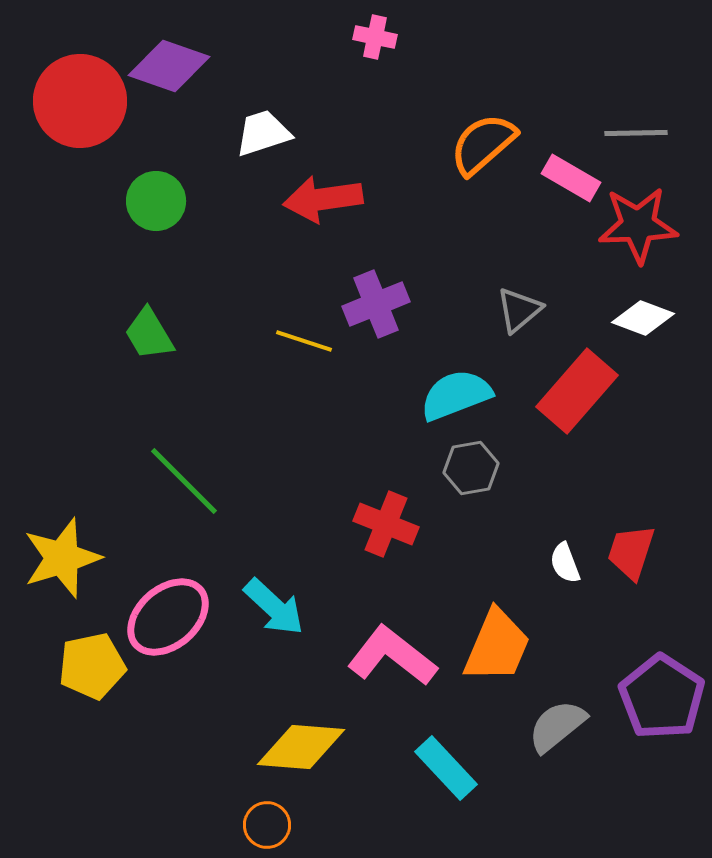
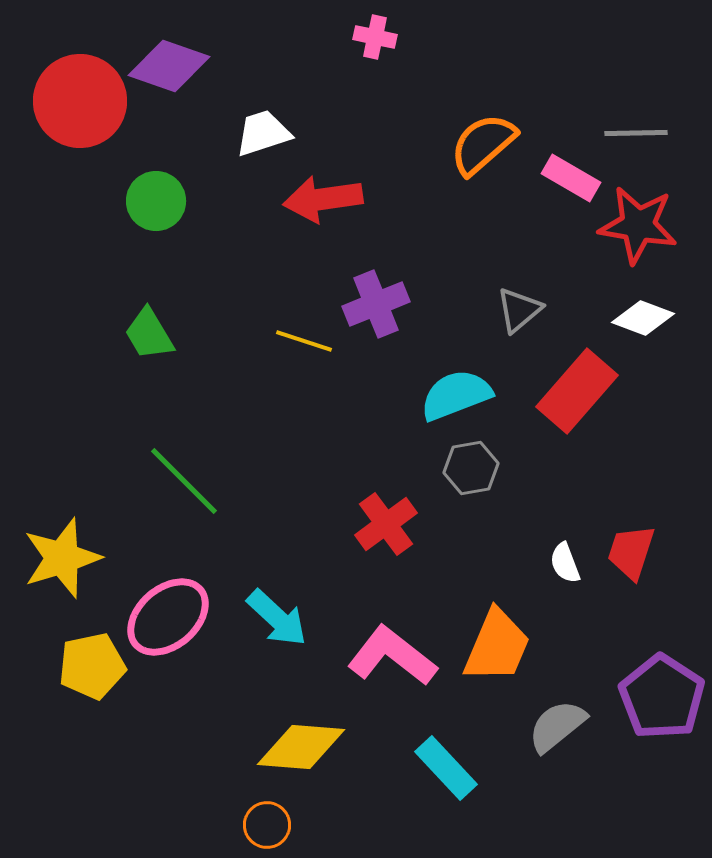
red star: rotated 12 degrees clockwise
red cross: rotated 32 degrees clockwise
cyan arrow: moved 3 px right, 11 px down
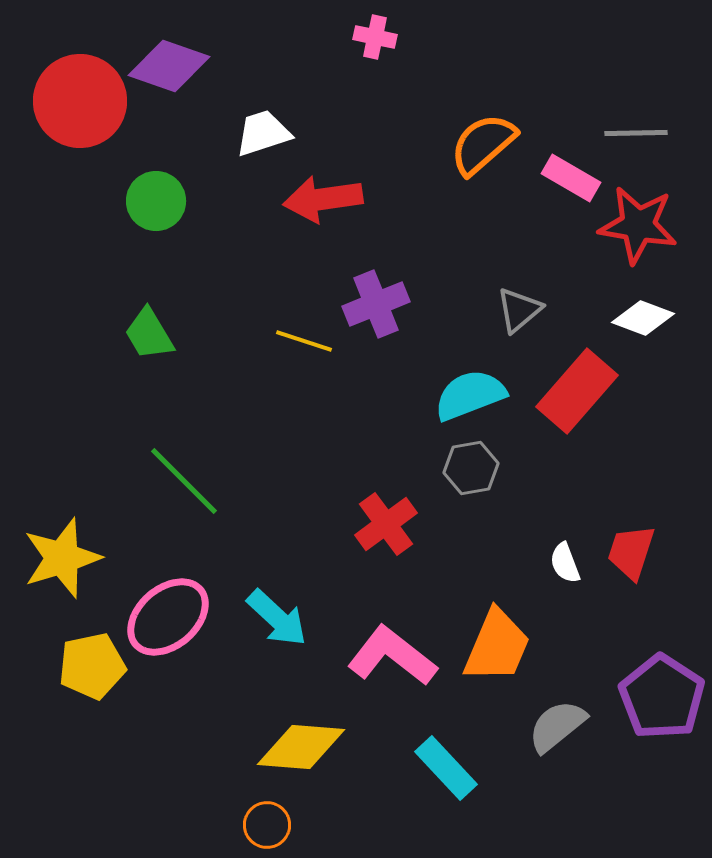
cyan semicircle: moved 14 px right
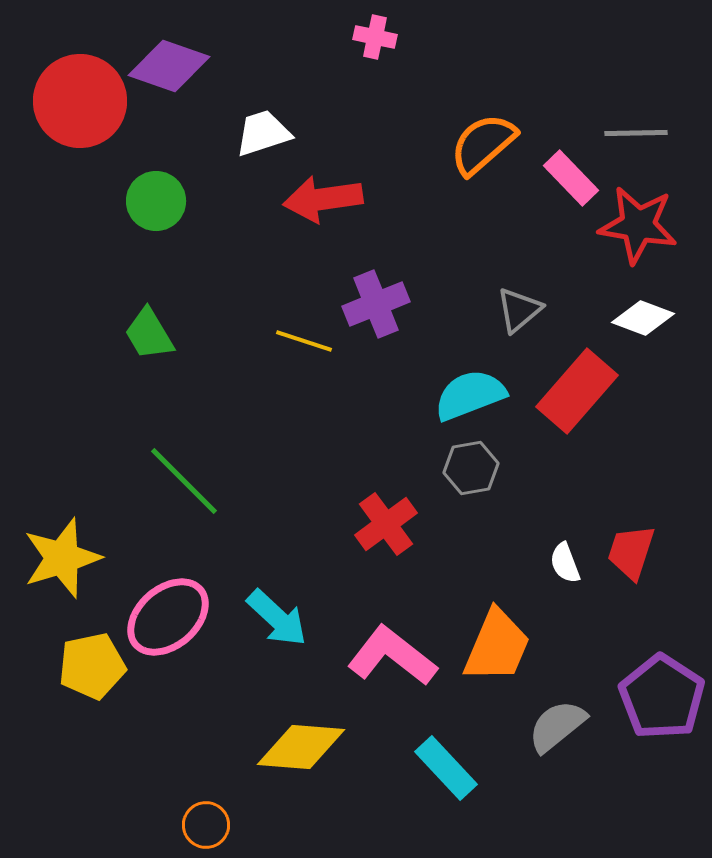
pink rectangle: rotated 16 degrees clockwise
orange circle: moved 61 px left
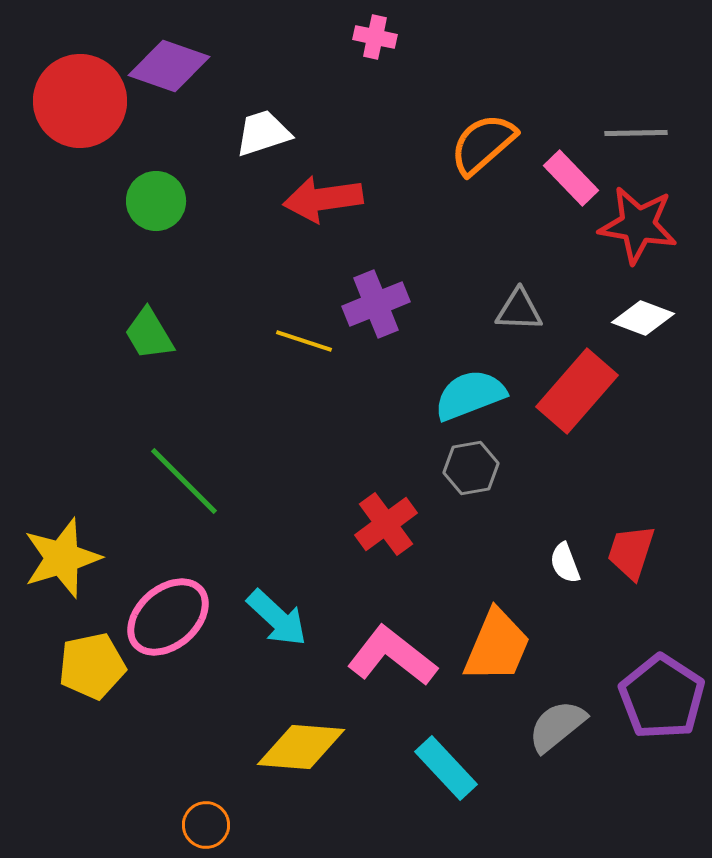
gray triangle: rotated 42 degrees clockwise
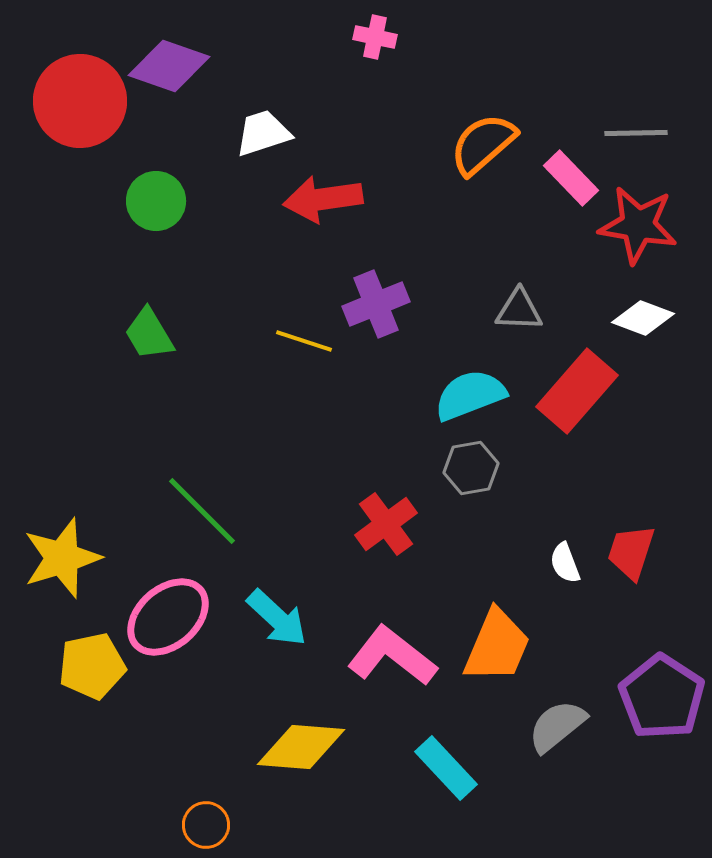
green line: moved 18 px right, 30 px down
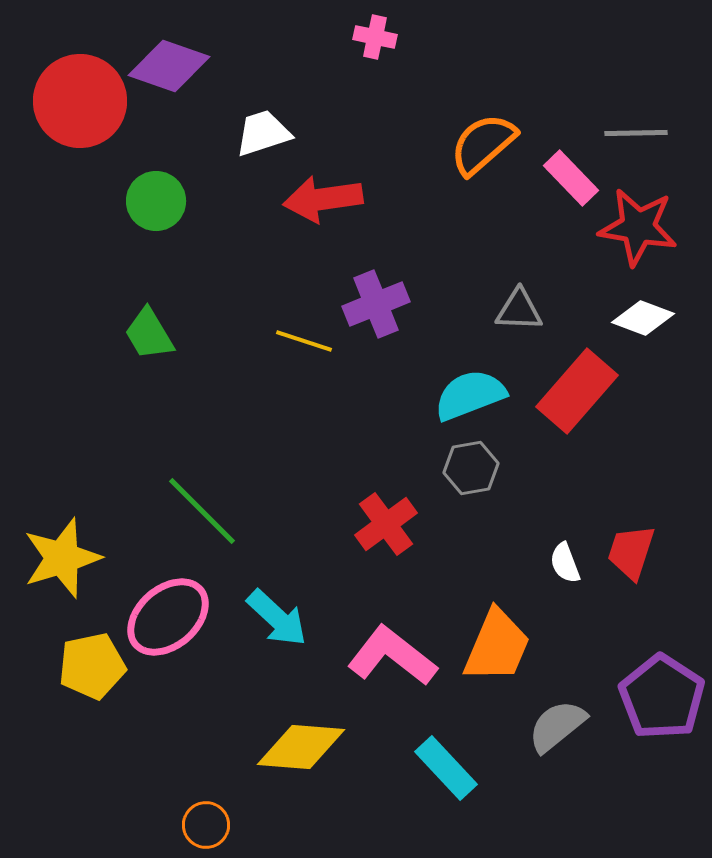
red star: moved 2 px down
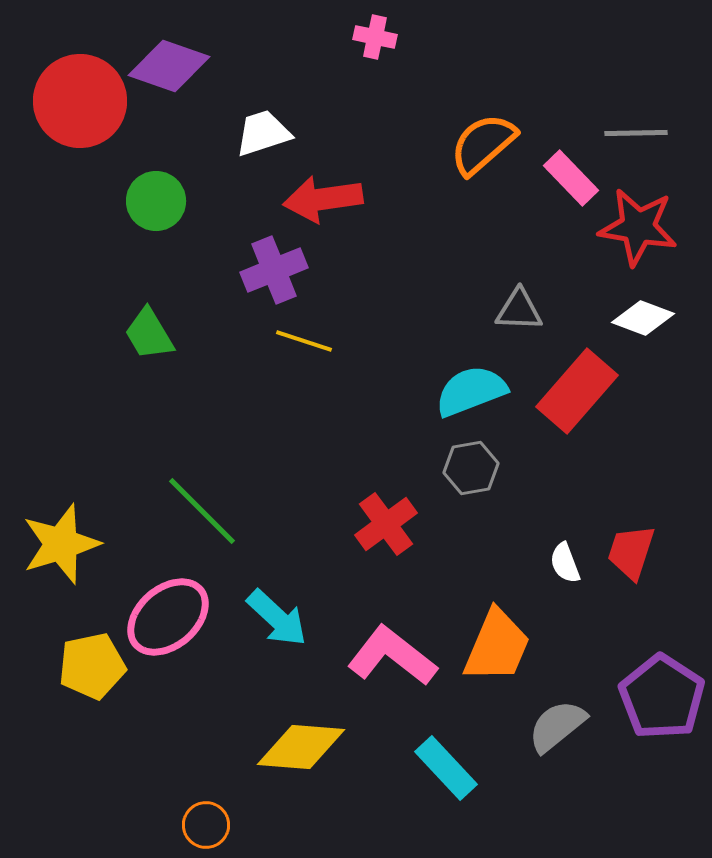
purple cross: moved 102 px left, 34 px up
cyan semicircle: moved 1 px right, 4 px up
yellow star: moved 1 px left, 14 px up
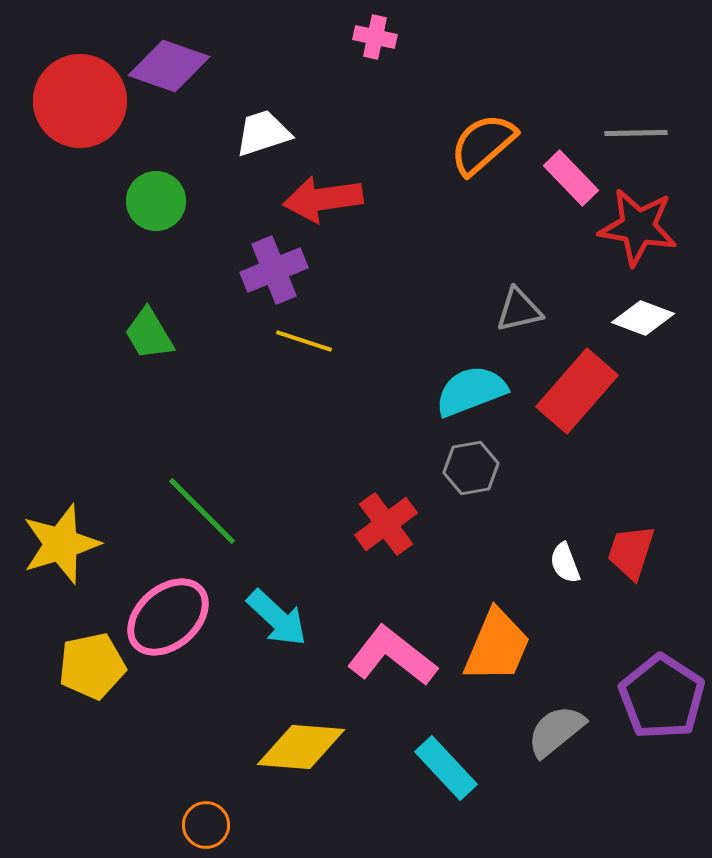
gray triangle: rotated 15 degrees counterclockwise
gray semicircle: moved 1 px left, 5 px down
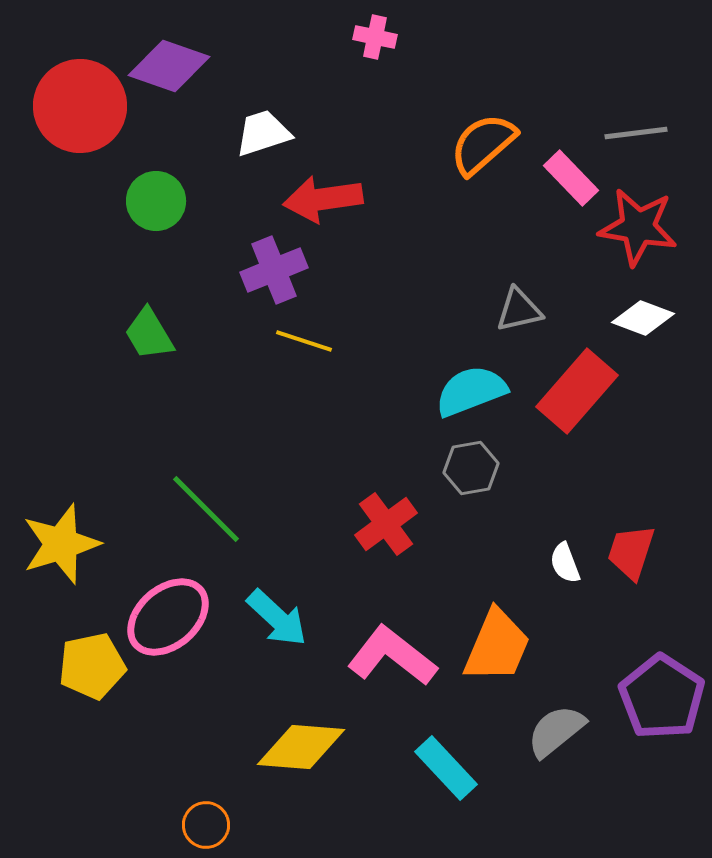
red circle: moved 5 px down
gray line: rotated 6 degrees counterclockwise
green line: moved 4 px right, 2 px up
